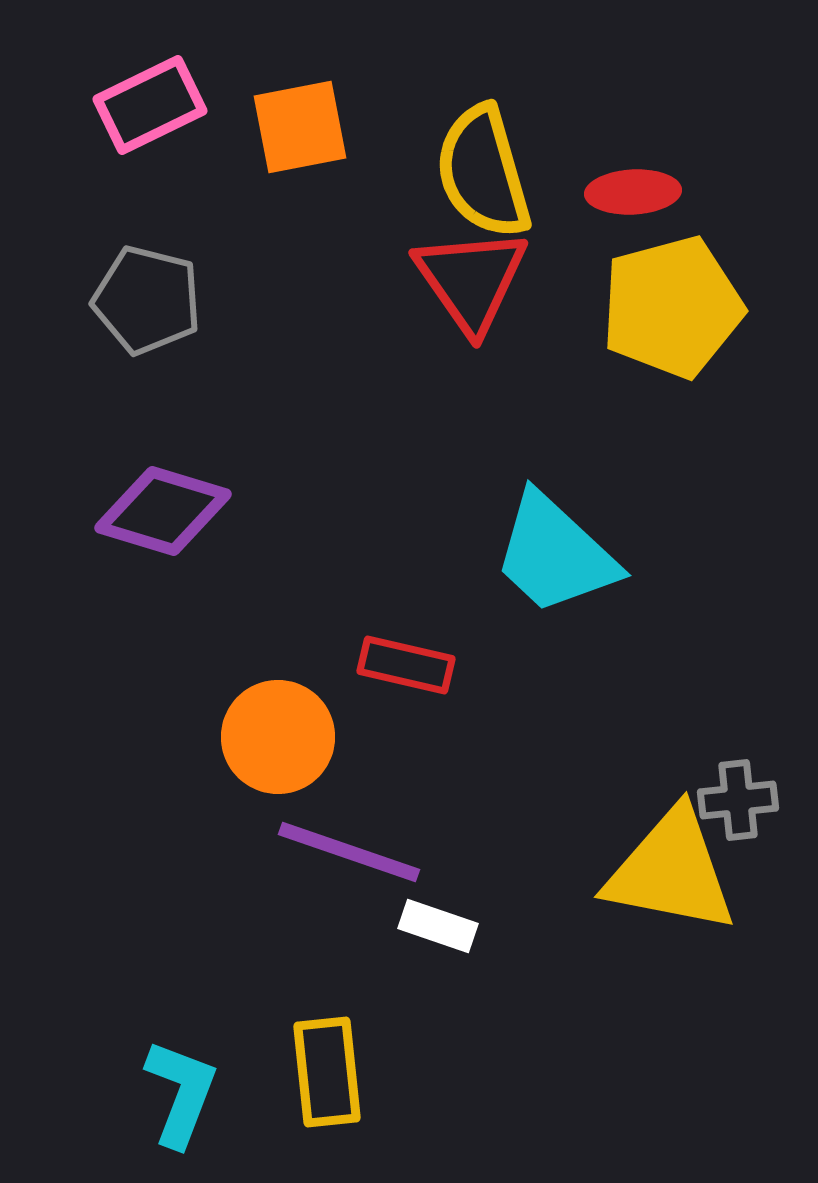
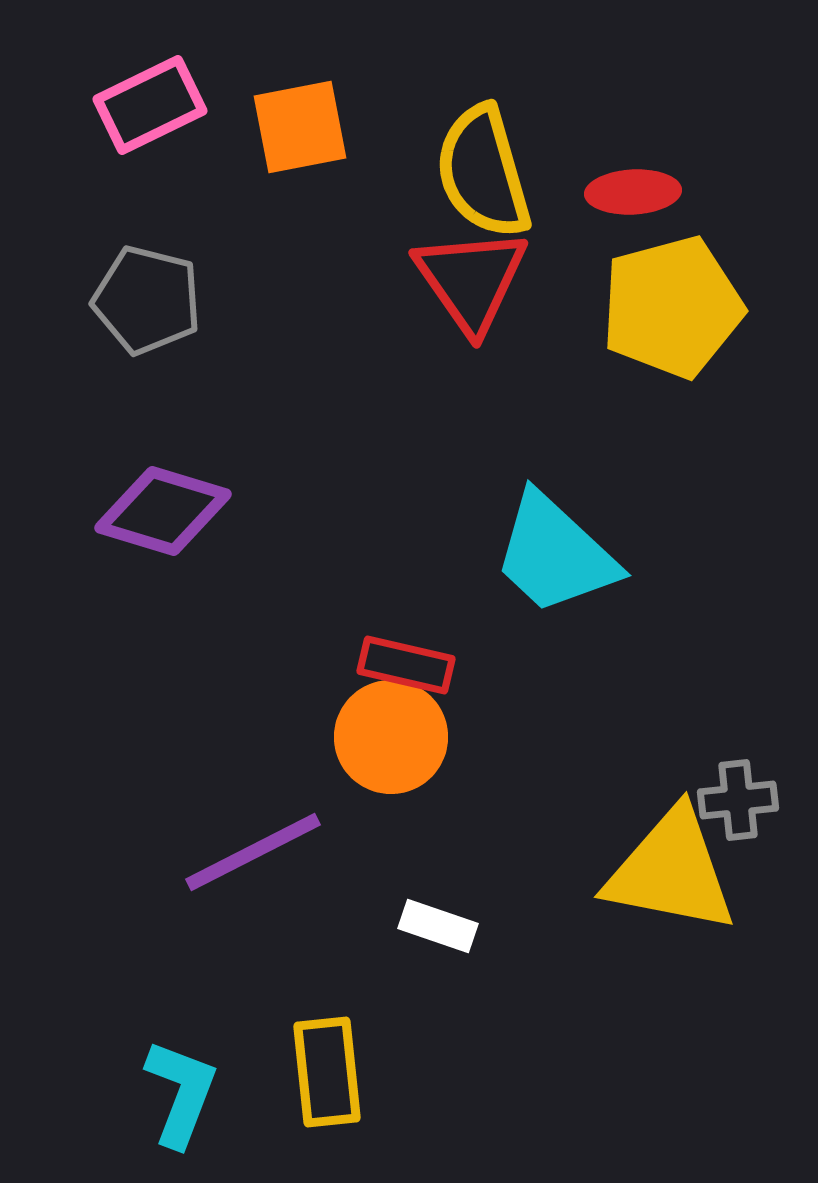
orange circle: moved 113 px right
purple line: moved 96 px left; rotated 46 degrees counterclockwise
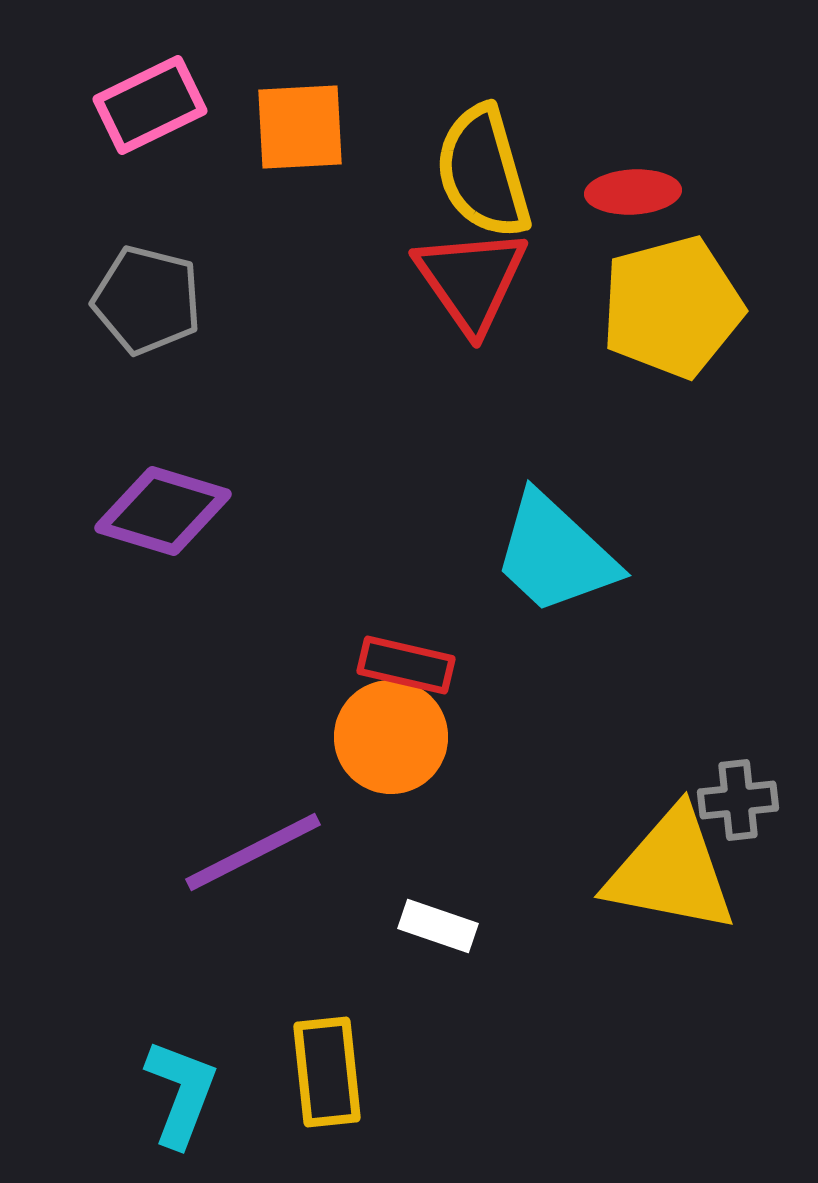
orange square: rotated 8 degrees clockwise
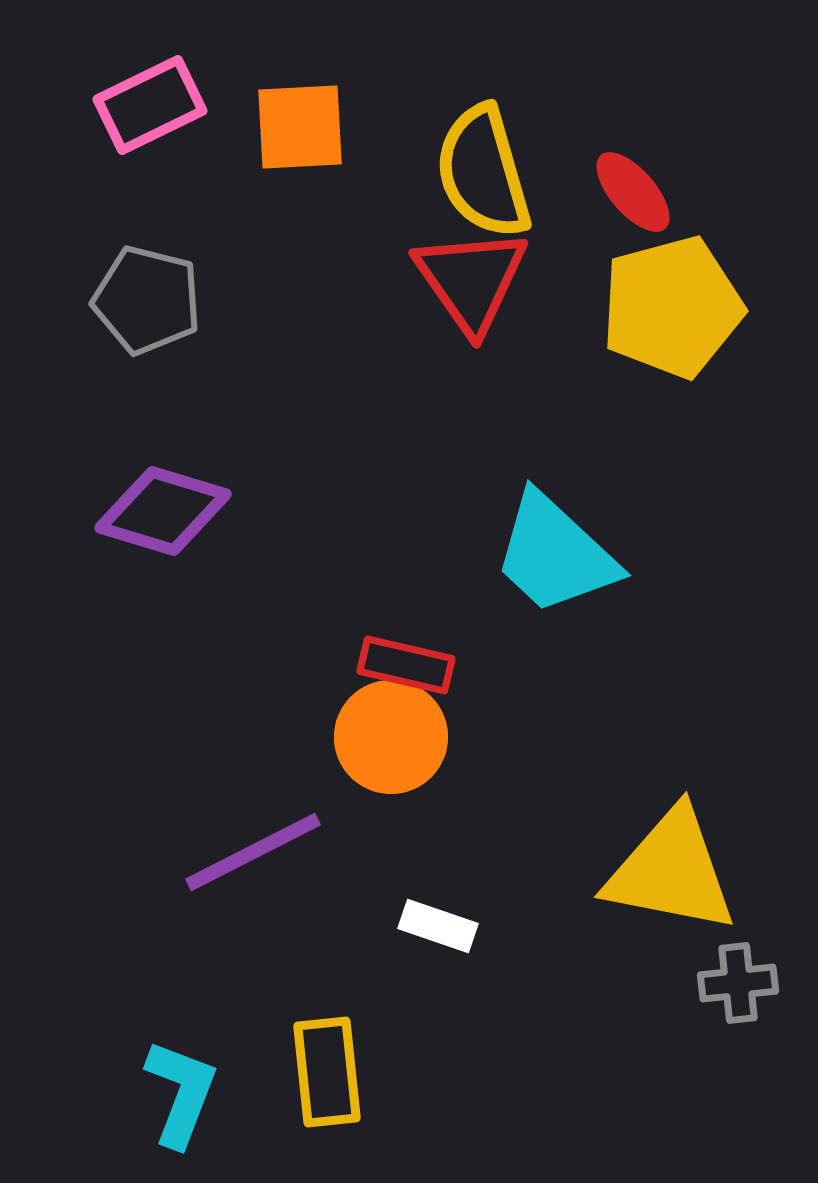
red ellipse: rotated 52 degrees clockwise
gray cross: moved 183 px down
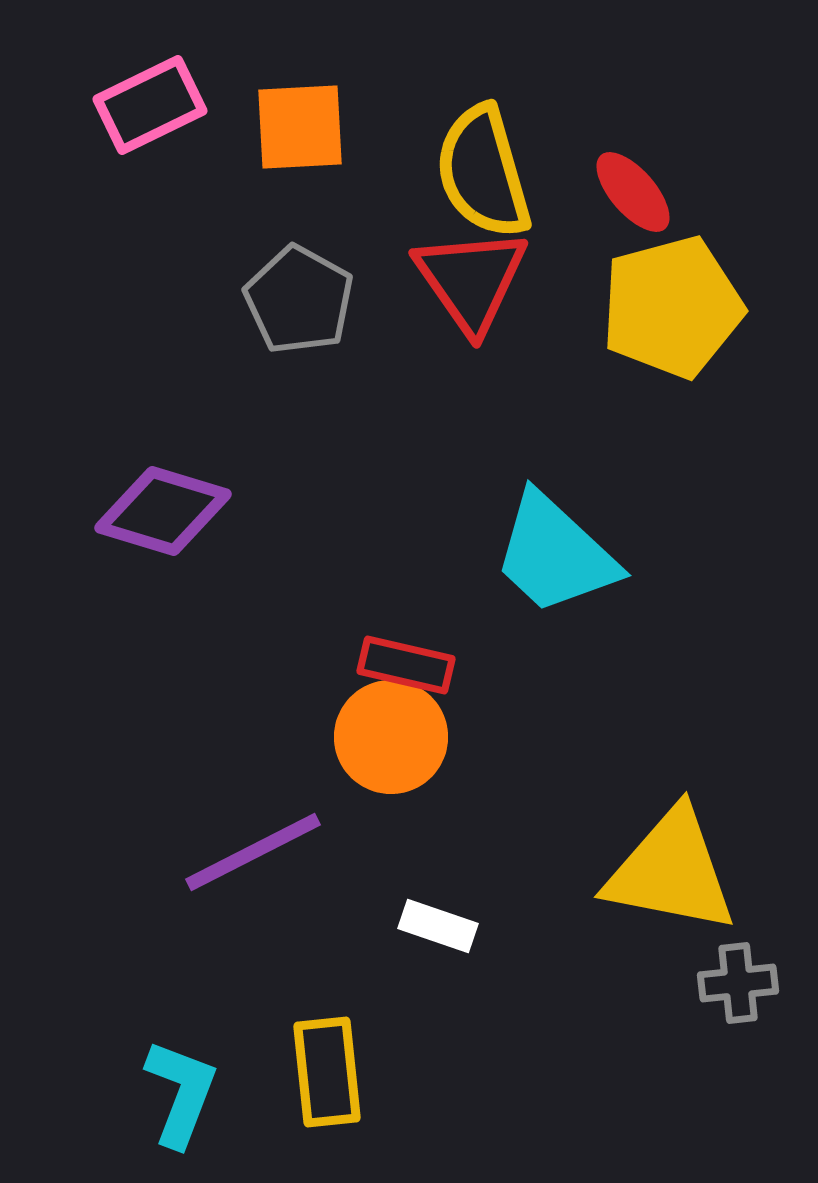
gray pentagon: moved 152 px right; rotated 15 degrees clockwise
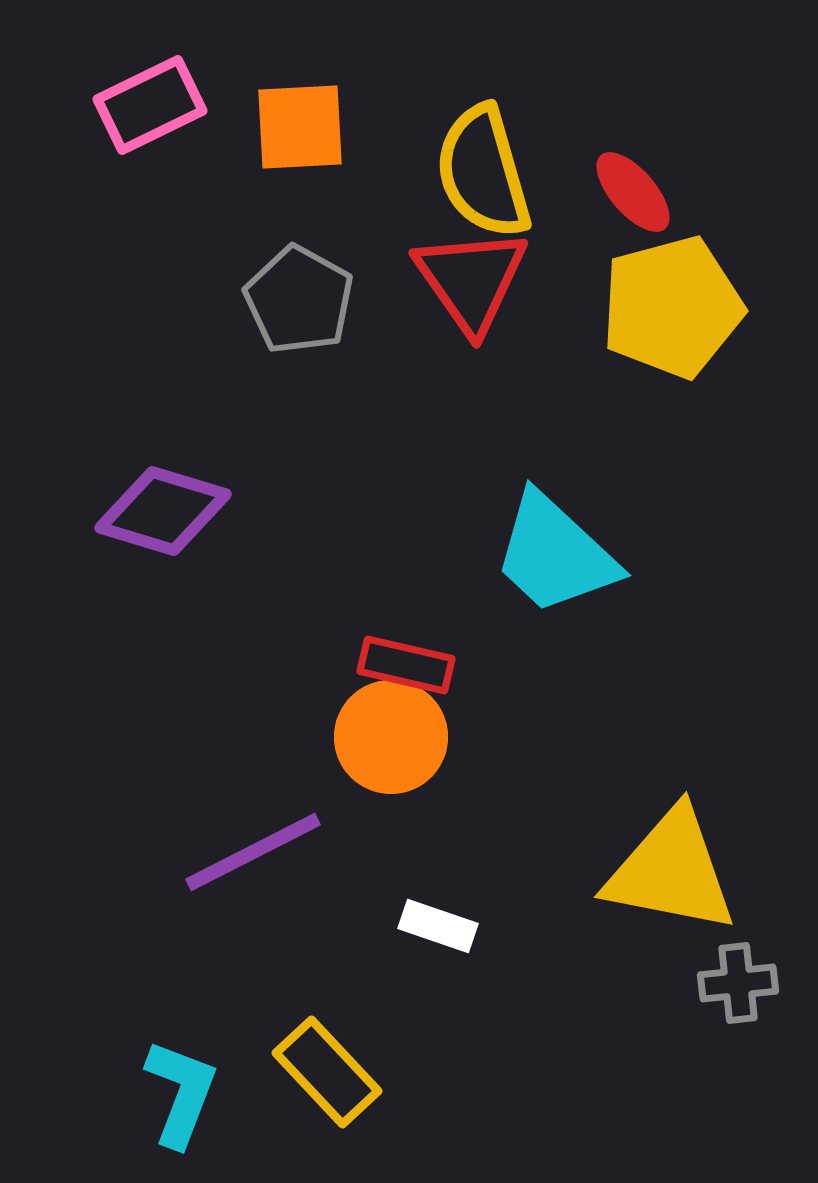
yellow rectangle: rotated 37 degrees counterclockwise
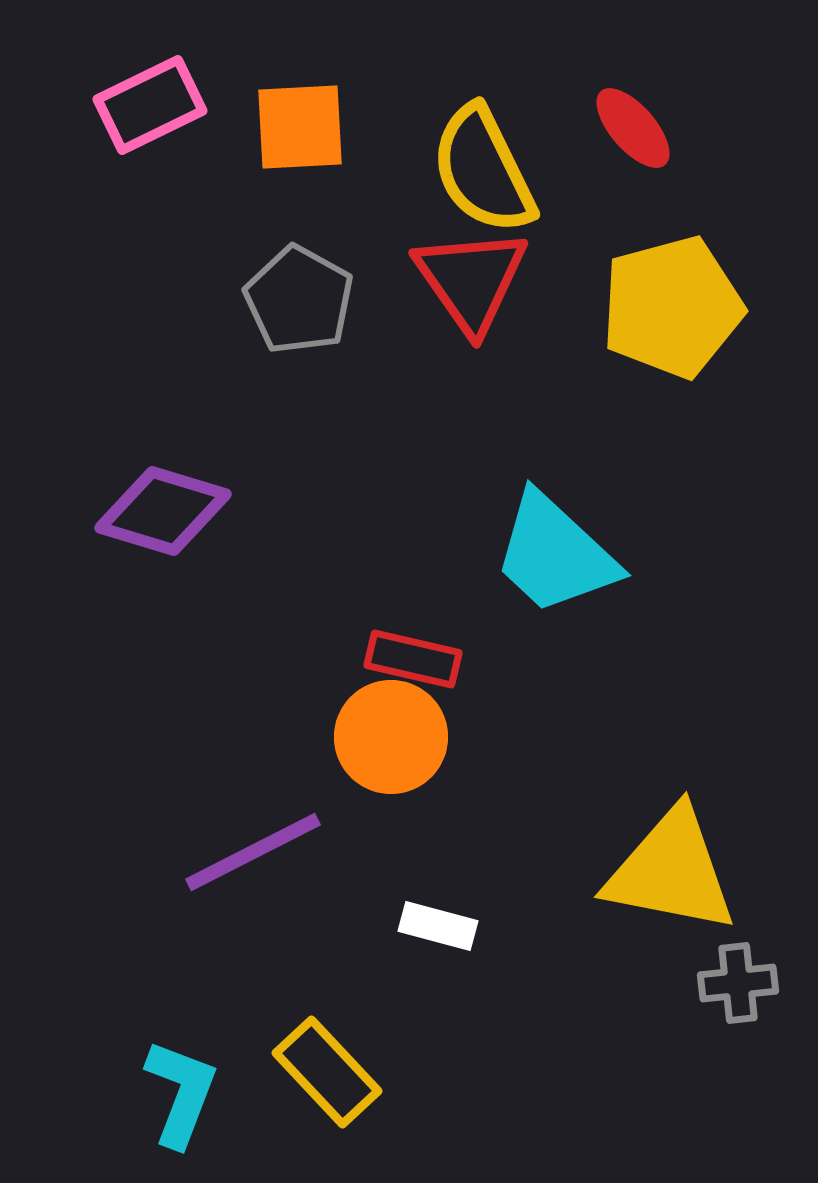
yellow semicircle: moved 2 px up; rotated 10 degrees counterclockwise
red ellipse: moved 64 px up
red rectangle: moved 7 px right, 6 px up
white rectangle: rotated 4 degrees counterclockwise
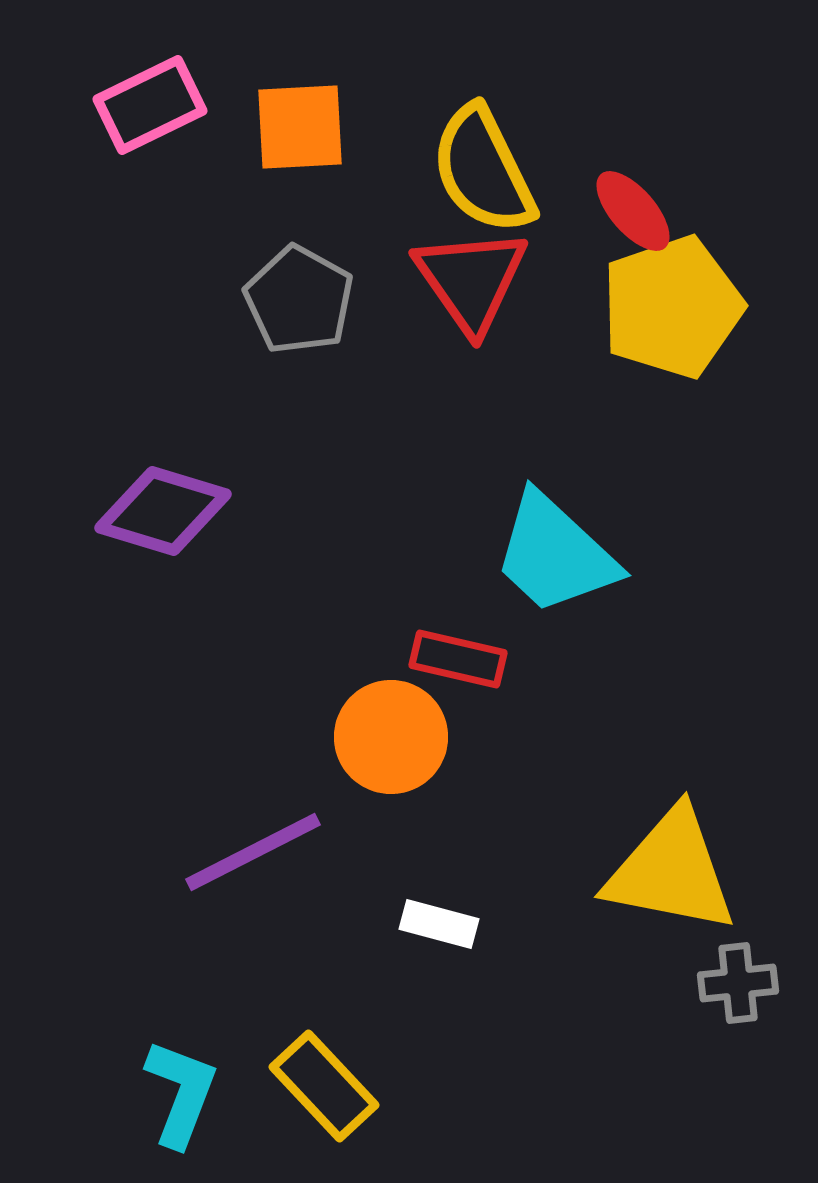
red ellipse: moved 83 px down
yellow pentagon: rotated 4 degrees counterclockwise
red rectangle: moved 45 px right
white rectangle: moved 1 px right, 2 px up
yellow rectangle: moved 3 px left, 14 px down
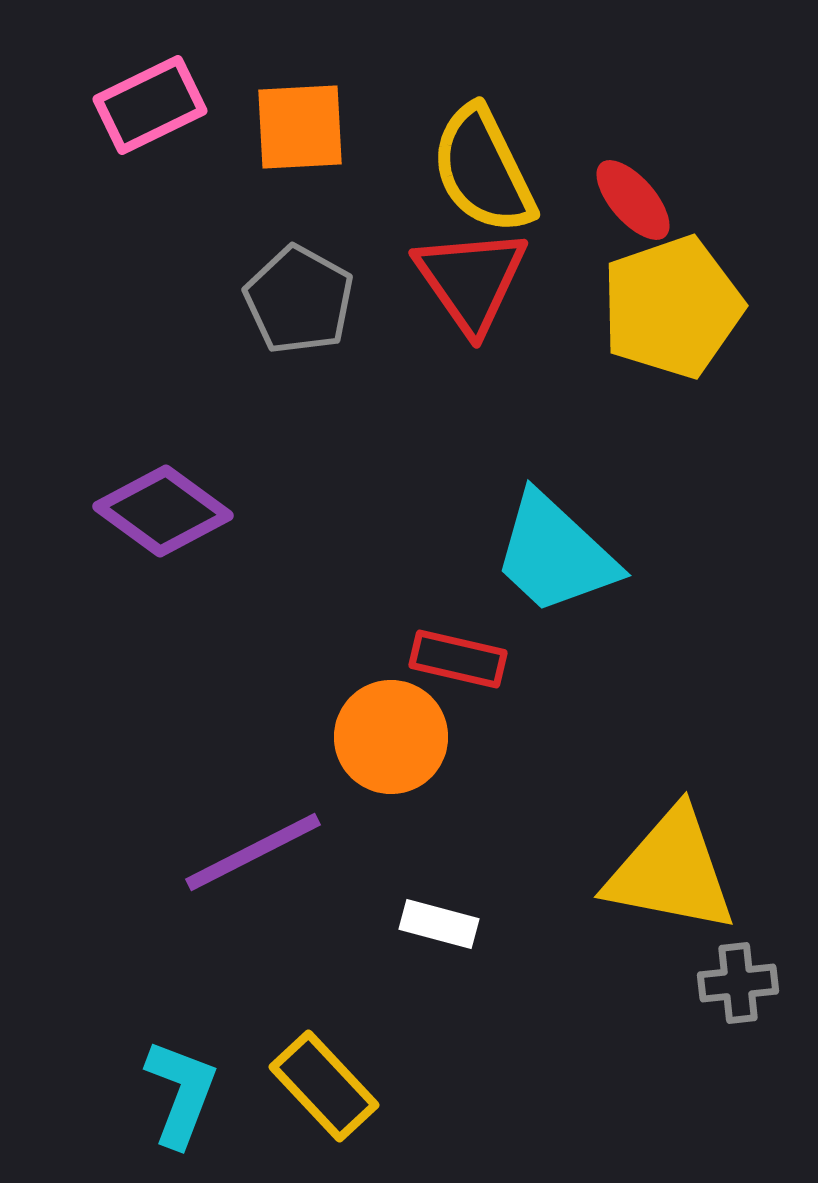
red ellipse: moved 11 px up
purple diamond: rotated 19 degrees clockwise
